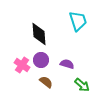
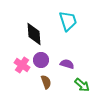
cyan trapezoid: moved 10 px left
black diamond: moved 5 px left
brown semicircle: rotated 32 degrees clockwise
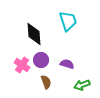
green arrow: rotated 119 degrees clockwise
